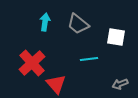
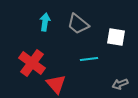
red cross: rotated 12 degrees counterclockwise
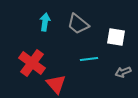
gray arrow: moved 3 px right, 12 px up
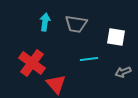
gray trapezoid: moved 2 px left; rotated 30 degrees counterclockwise
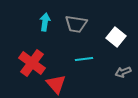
white square: rotated 30 degrees clockwise
cyan line: moved 5 px left
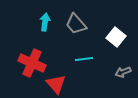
gray trapezoid: rotated 40 degrees clockwise
red cross: rotated 12 degrees counterclockwise
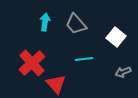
red cross: rotated 24 degrees clockwise
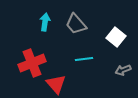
red cross: rotated 20 degrees clockwise
gray arrow: moved 2 px up
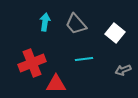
white square: moved 1 px left, 4 px up
red triangle: rotated 50 degrees counterclockwise
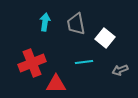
gray trapezoid: rotated 30 degrees clockwise
white square: moved 10 px left, 5 px down
cyan line: moved 3 px down
gray arrow: moved 3 px left
